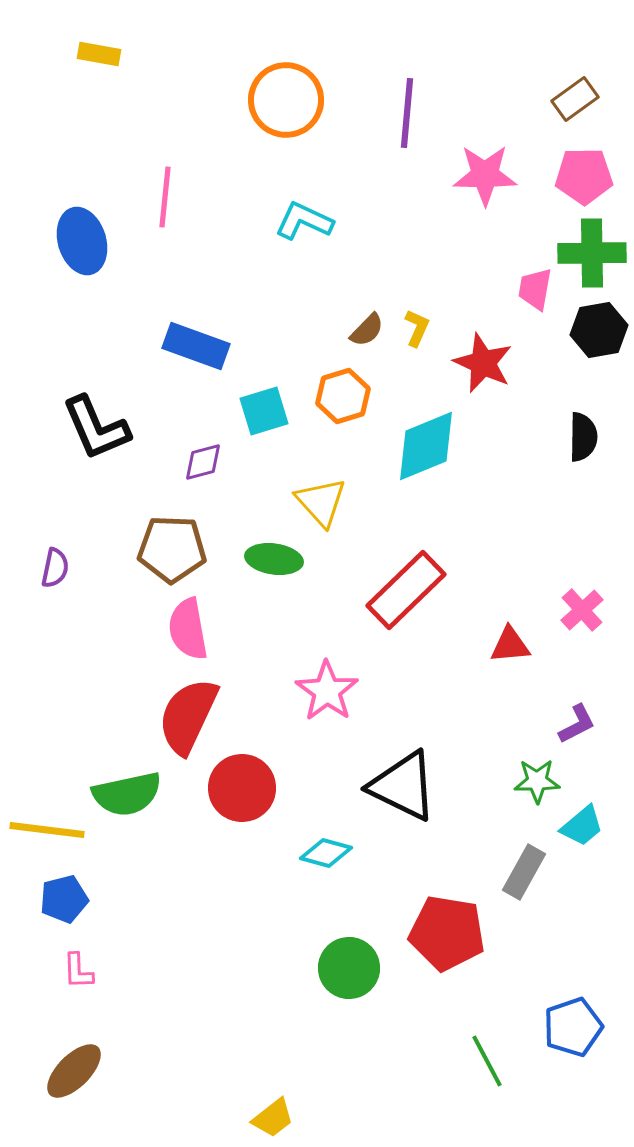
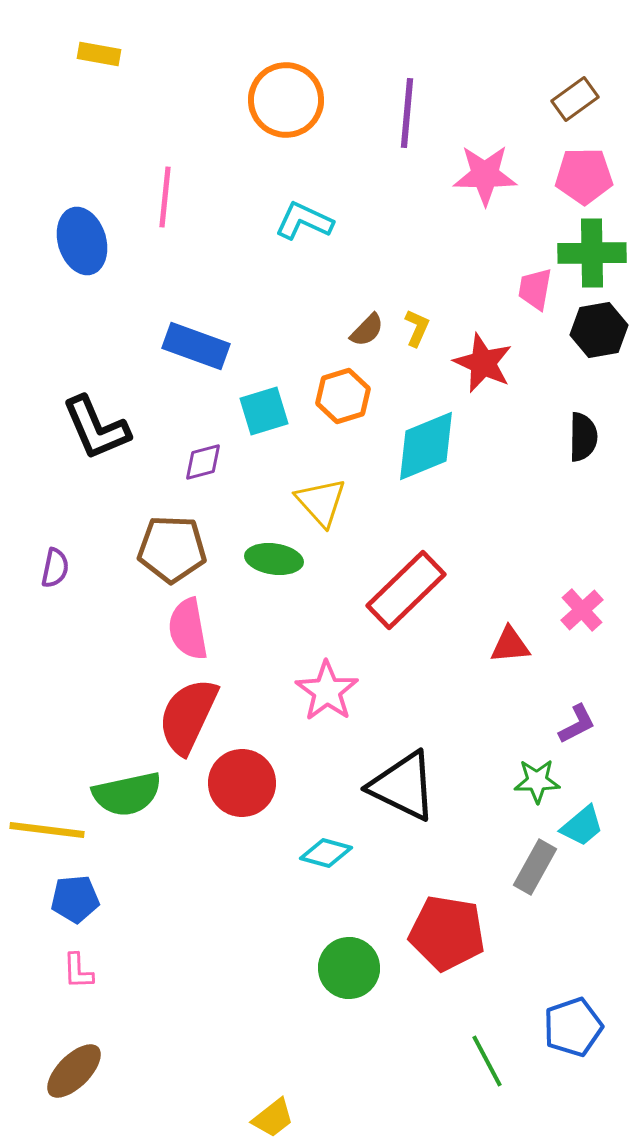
red circle at (242, 788): moved 5 px up
gray rectangle at (524, 872): moved 11 px right, 5 px up
blue pentagon at (64, 899): moved 11 px right; rotated 9 degrees clockwise
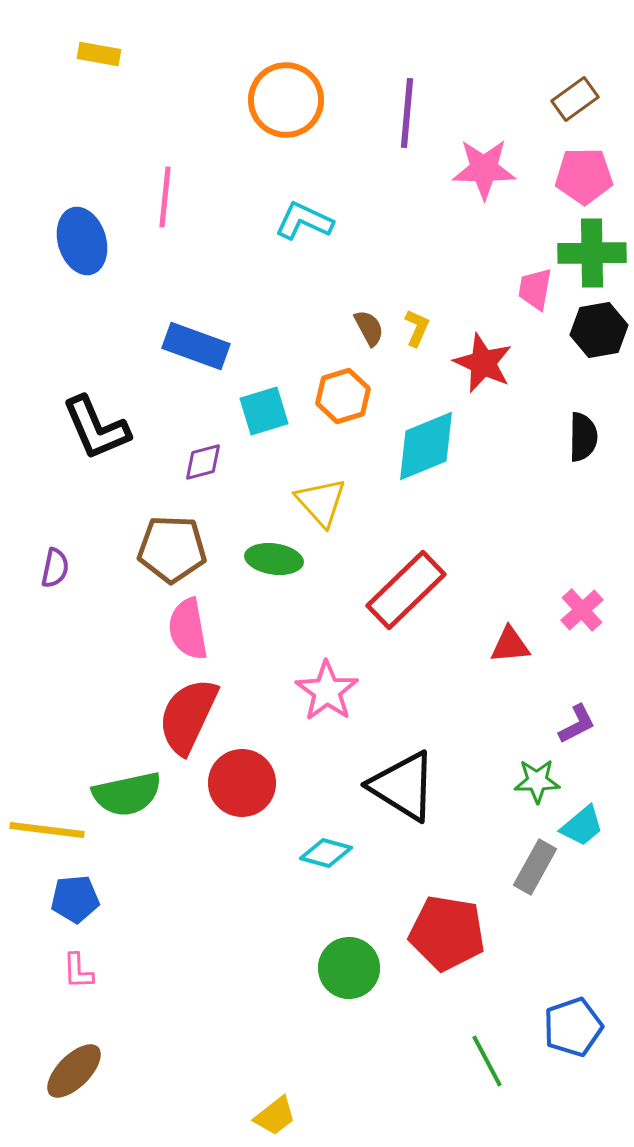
pink star at (485, 175): moved 1 px left, 6 px up
brown semicircle at (367, 330): moved 2 px right, 2 px up; rotated 72 degrees counterclockwise
black triangle at (403, 786): rotated 6 degrees clockwise
yellow trapezoid at (273, 1118): moved 2 px right, 2 px up
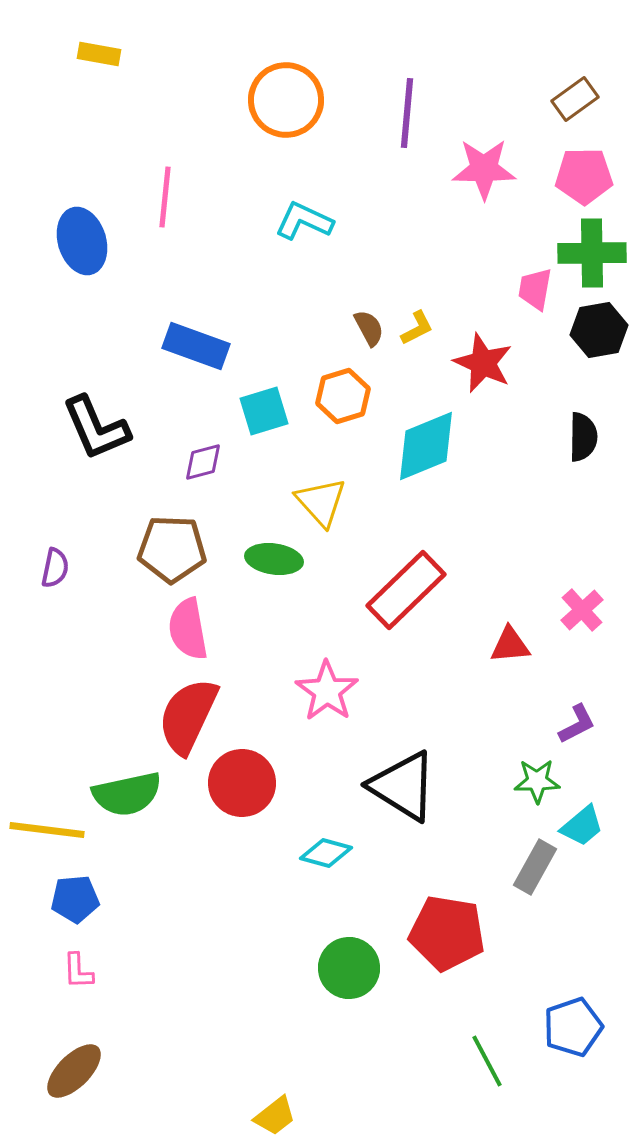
yellow L-shape at (417, 328): rotated 39 degrees clockwise
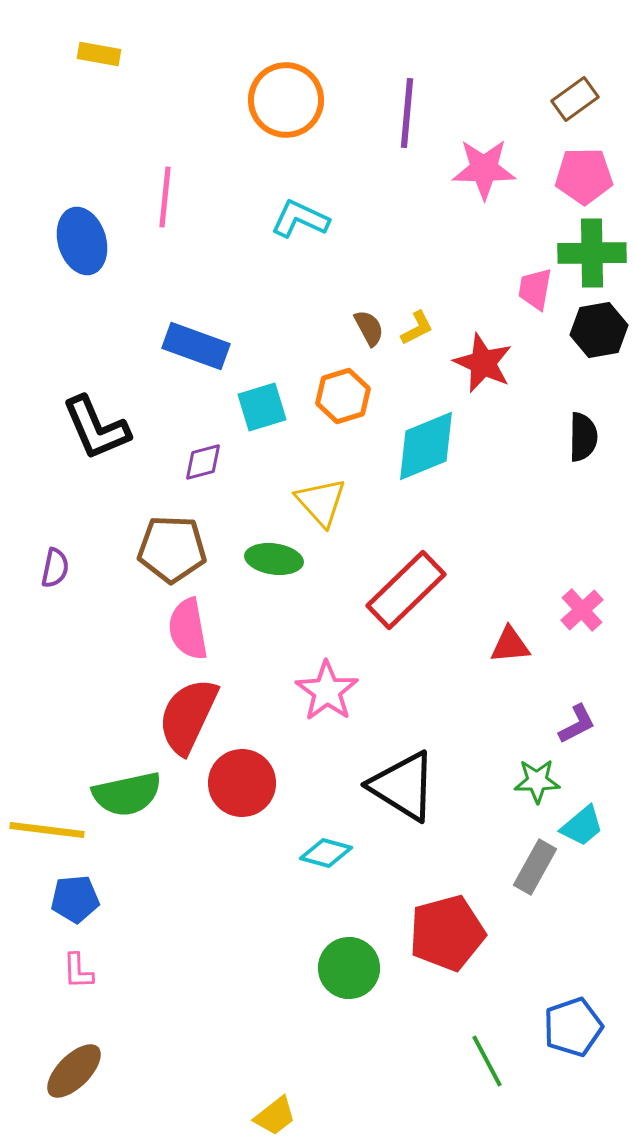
cyan L-shape at (304, 221): moved 4 px left, 2 px up
cyan square at (264, 411): moved 2 px left, 4 px up
red pentagon at (447, 933): rotated 24 degrees counterclockwise
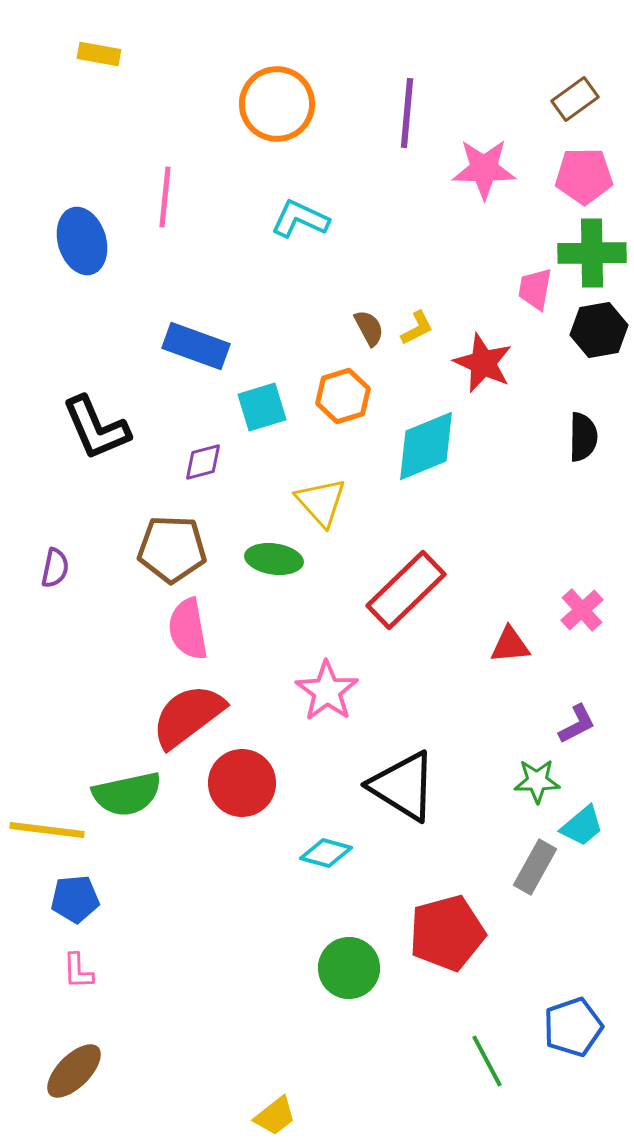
orange circle at (286, 100): moved 9 px left, 4 px down
red semicircle at (188, 716): rotated 28 degrees clockwise
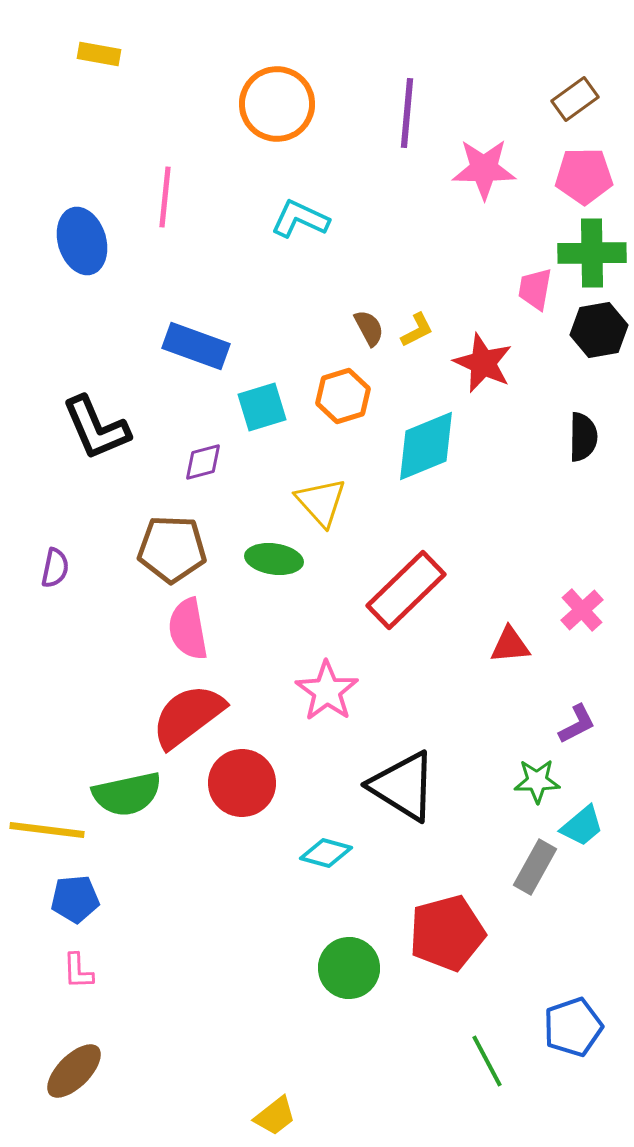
yellow L-shape at (417, 328): moved 2 px down
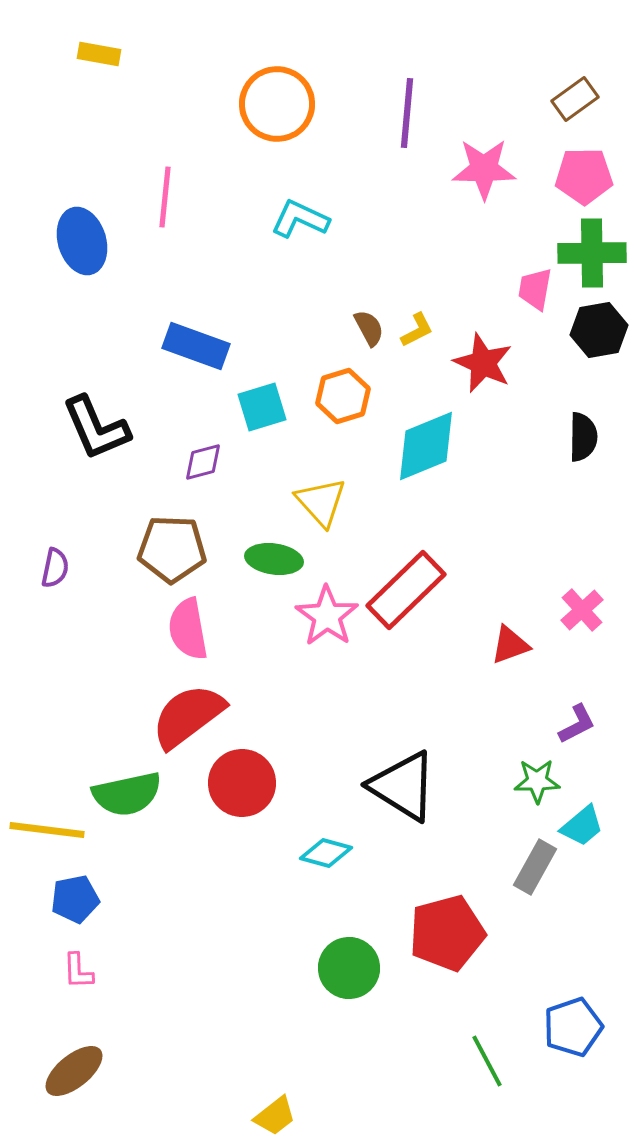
red triangle at (510, 645): rotated 15 degrees counterclockwise
pink star at (327, 691): moved 75 px up
blue pentagon at (75, 899): rotated 6 degrees counterclockwise
brown ellipse at (74, 1071): rotated 6 degrees clockwise
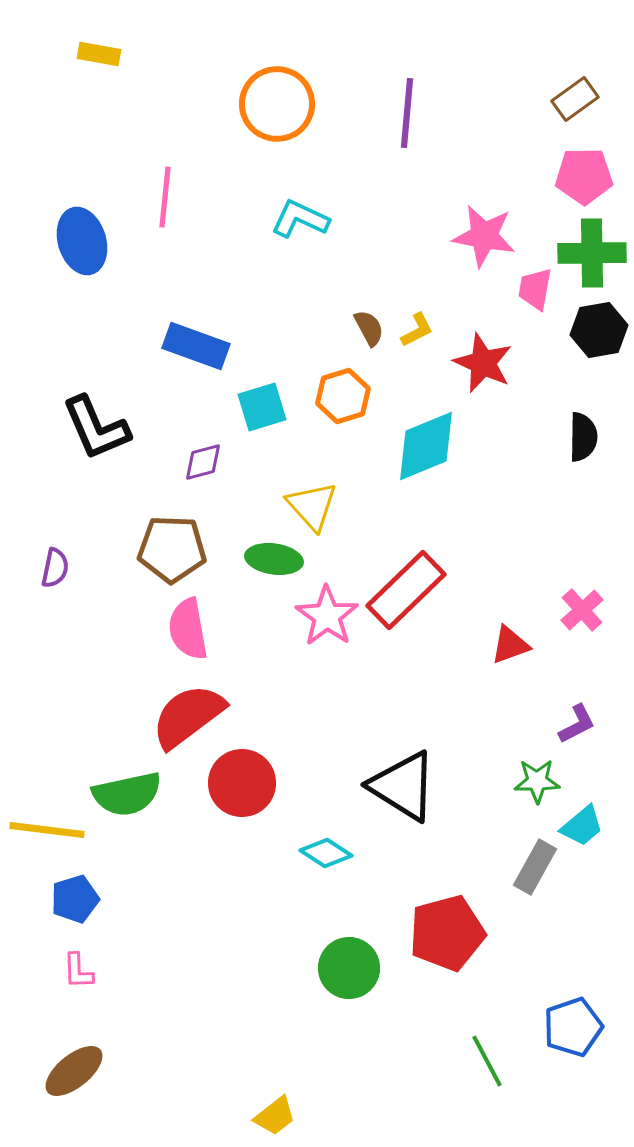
pink star at (484, 169): moved 67 px down; rotated 10 degrees clockwise
yellow triangle at (321, 502): moved 9 px left, 4 px down
cyan diamond at (326, 853): rotated 18 degrees clockwise
blue pentagon at (75, 899): rotated 6 degrees counterclockwise
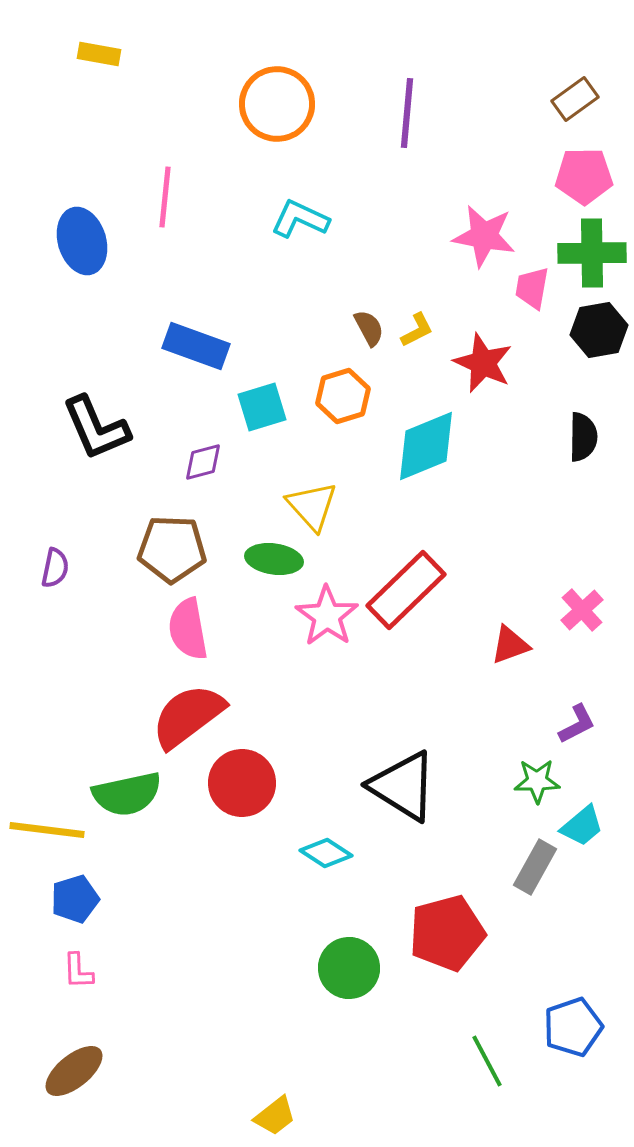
pink trapezoid at (535, 289): moved 3 px left, 1 px up
